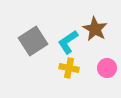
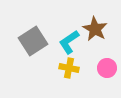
cyan L-shape: moved 1 px right
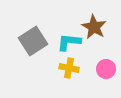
brown star: moved 1 px left, 2 px up
cyan L-shape: rotated 40 degrees clockwise
pink circle: moved 1 px left, 1 px down
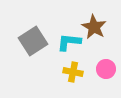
yellow cross: moved 4 px right, 4 px down
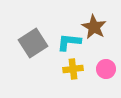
gray square: moved 2 px down
yellow cross: moved 3 px up; rotated 18 degrees counterclockwise
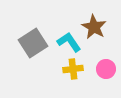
cyan L-shape: rotated 50 degrees clockwise
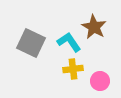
gray square: moved 2 px left; rotated 32 degrees counterclockwise
pink circle: moved 6 px left, 12 px down
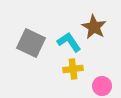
pink circle: moved 2 px right, 5 px down
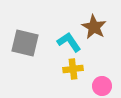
gray square: moved 6 px left; rotated 12 degrees counterclockwise
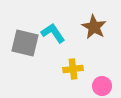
cyan L-shape: moved 16 px left, 9 px up
